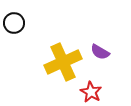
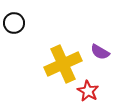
yellow cross: moved 2 px down
red star: moved 3 px left, 1 px up
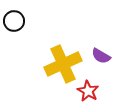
black circle: moved 2 px up
purple semicircle: moved 1 px right, 4 px down
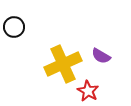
black circle: moved 6 px down
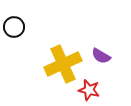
red star: moved 1 px right, 1 px up; rotated 15 degrees counterclockwise
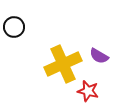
purple semicircle: moved 2 px left
red star: moved 1 px left, 1 px down
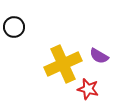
red star: moved 2 px up
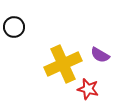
purple semicircle: moved 1 px right, 1 px up
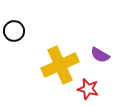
black circle: moved 4 px down
yellow cross: moved 3 px left, 1 px down
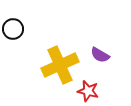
black circle: moved 1 px left, 2 px up
red star: moved 2 px down
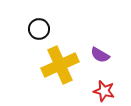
black circle: moved 26 px right
red star: moved 16 px right
